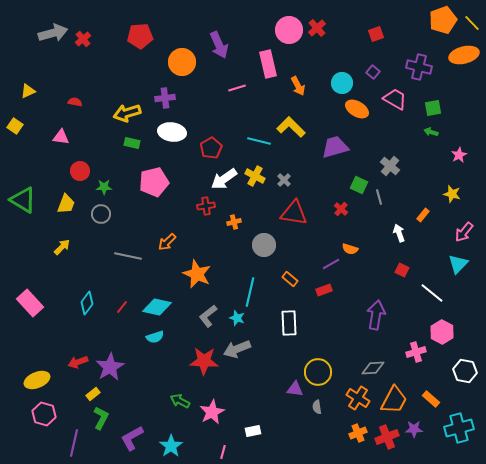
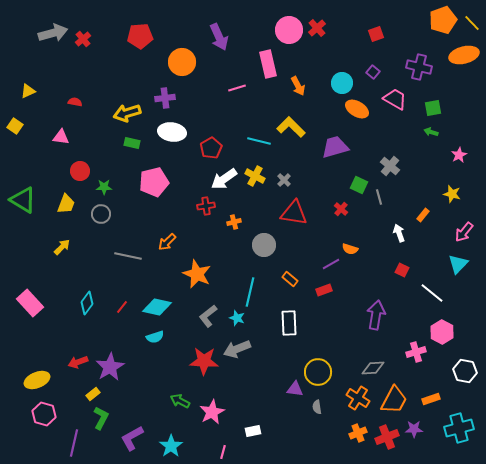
purple arrow at (219, 45): moved 8 px up
orange rectangle at (431, 399): rotated 60 degrees counterclockwise
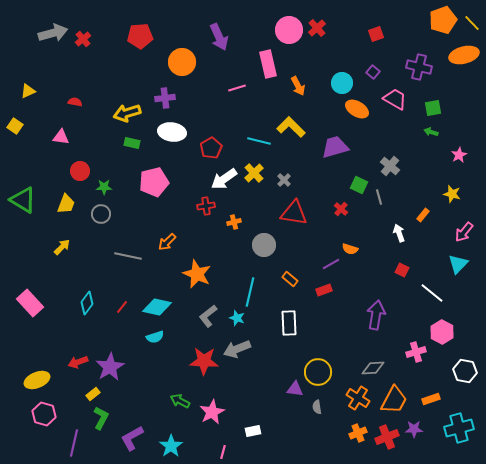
yellow cross at (255, 176): moved 1 px left, 3 px up; rotated 18 degrees clockwise
